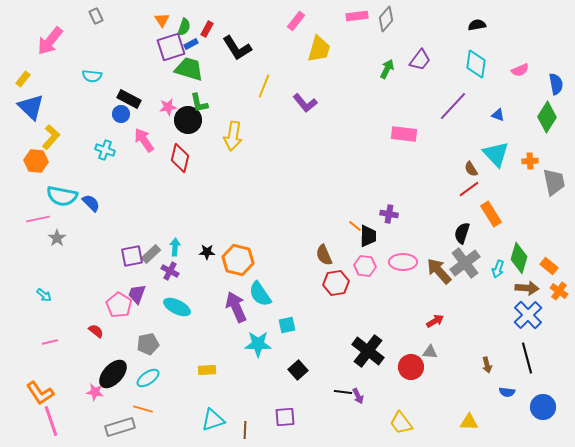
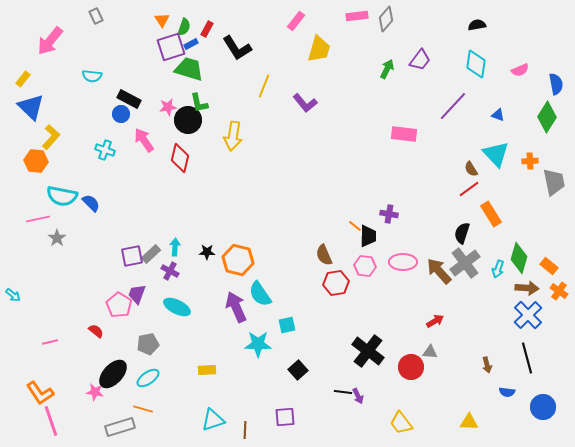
cyan arrow at (44, 295): moved 31 px left
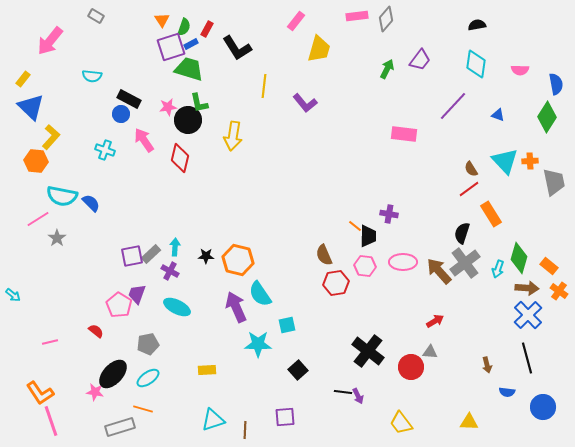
gray rectangle at (96, 16): rotated 35 degrees counterclockwise
pink semicircle at (520, 70): rotated 24 degrees clockwise
yellow line at (264, 86): rotated 15 degrees counterclockwise
cyan triangle at (496, 154): moved 9 px right, 7 px down
pink line at (38, 219): rotated 20 degrees counterclockwise
black star at (207, 252): moved 1 px left, 4 px down
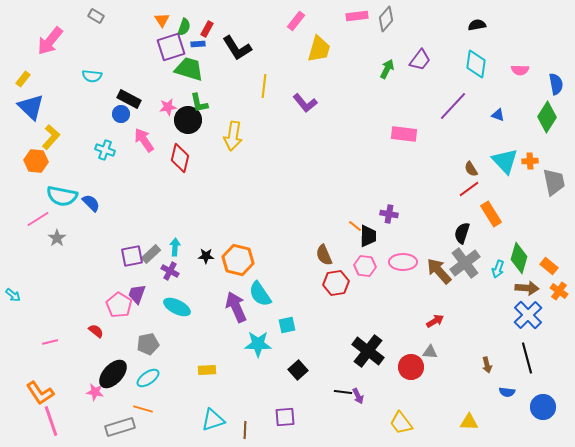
blue rectangle at (191, 44): moved 7 px right; rotated 24 degrees clockwise
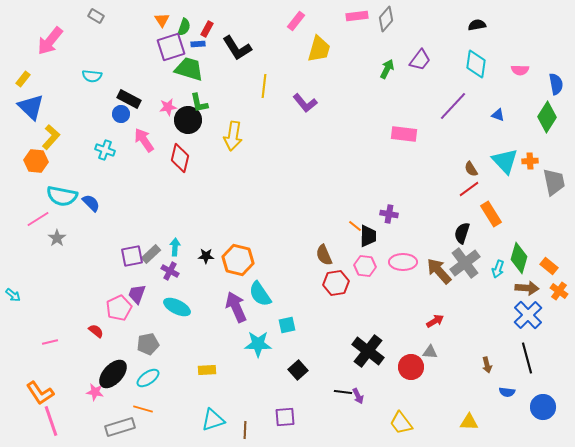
pink pentagon at (119, 305): moved 3 px down; rotated 15 degrees clockwise
